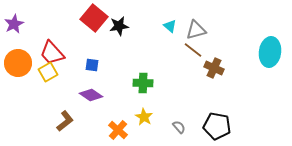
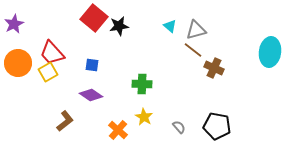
green cross: moved 1 px left, 1 px down
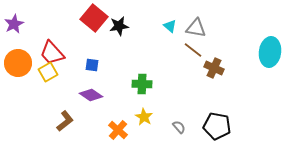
gray triangle: moved 2 px up; rotated 25 degrees clockwise
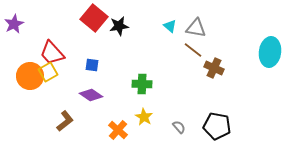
orange circle: moved 12 px right, 13 px down
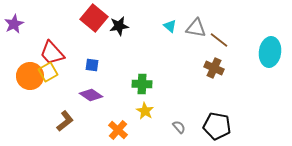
brown line: moved 26 px right, 10 px up
yellow star: moved 1 px right, 6 px up
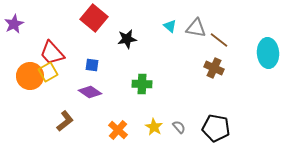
black star: moved 8 px right, 13 px down
cyan ellipse: moved 2 px left, 1 px down; rotated 12 degrees counterclockwise
purple diamond: moved 1 px left, 3 px up
yellow star: moved 9 px right, 16 px down
black pentagon: moved 1 px left, 2 px down
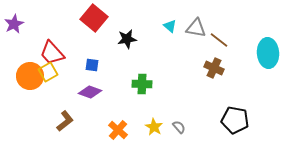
purple diamond: rotated 15 degrees counterclockwise
black pentagon: moved 19 px right, 8 px up
